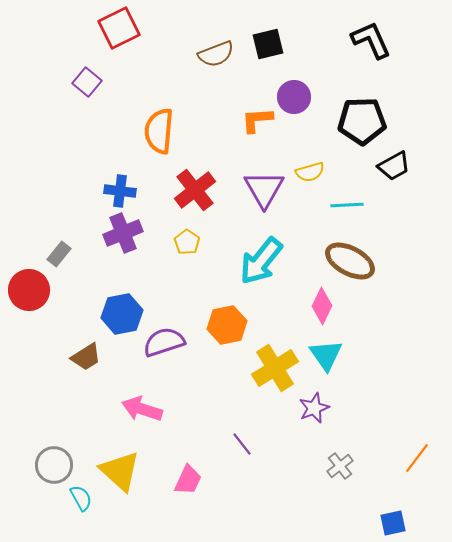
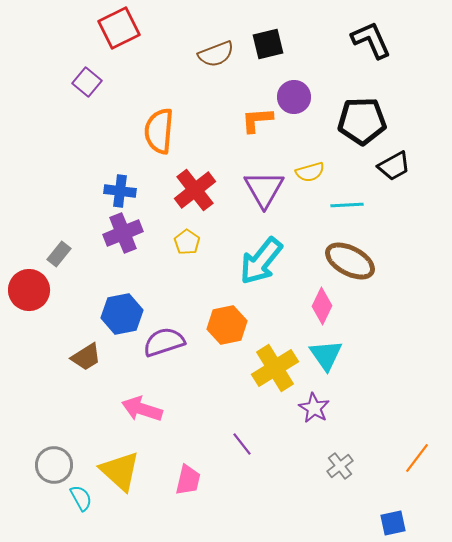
purple star: rotated 20 degrees counterclockwise
pink trapezoid: rotated 12 degrees counterclockwise
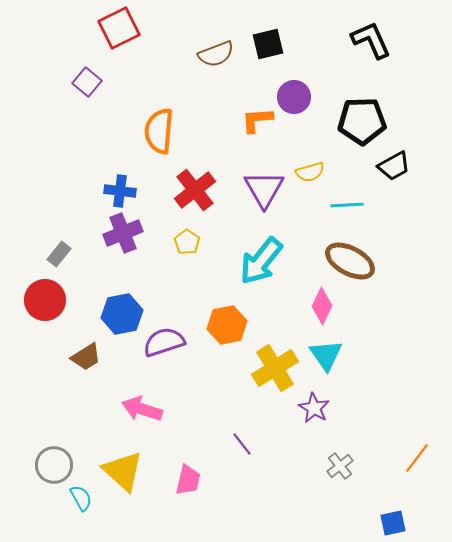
red circle: moved 16 px right, 10 px down
yellow triangle: moved 3 px right
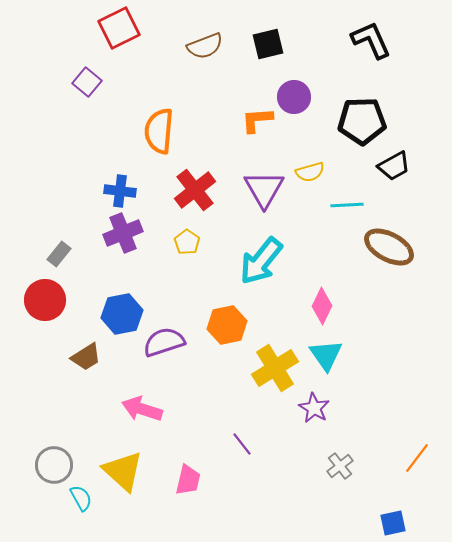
brown semicircle: moved 11 px left, 8 px up
brown ellipse: moved 39 px right, 14 px up
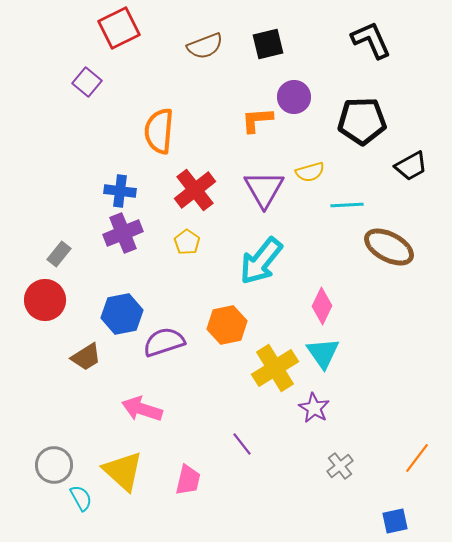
black trapezoid: moved 17 px right
cyan triangle: moved 3 px left, 2 px up
blue square: moved 2 px right, 2 px up
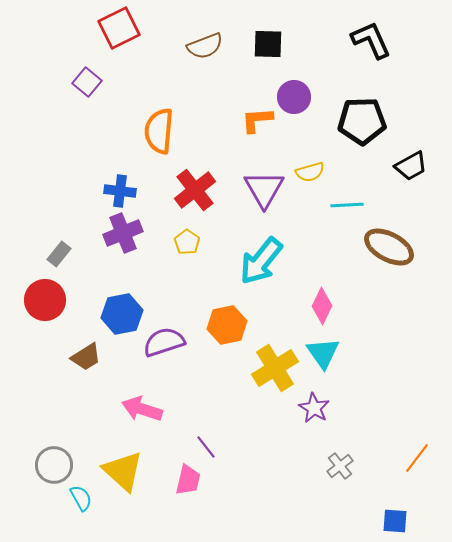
black square: rotated 16 degrees clockwise
purple line: moved 36 px left, 3 px down
blue square: rotated 16 degrees clockwise
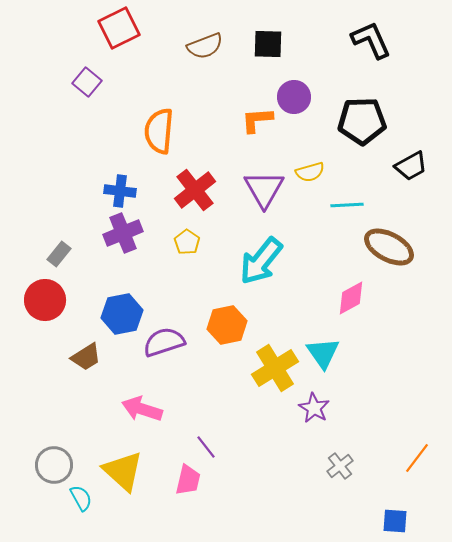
pink diamond: moved 29 px right, 8 px up; rotated 36 degrees clockwise
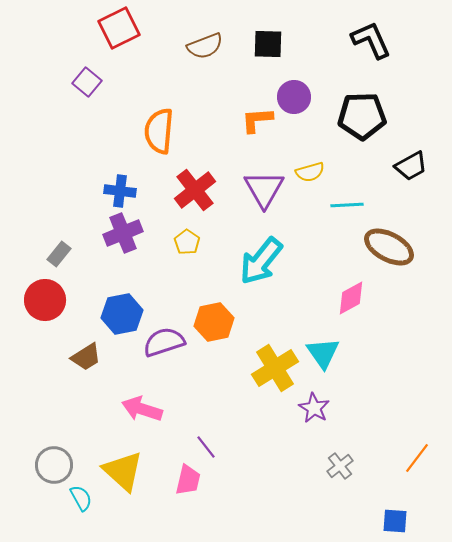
black pentagon: moved 5 px up
orange hexagon: moved 13 px left, 3 px up
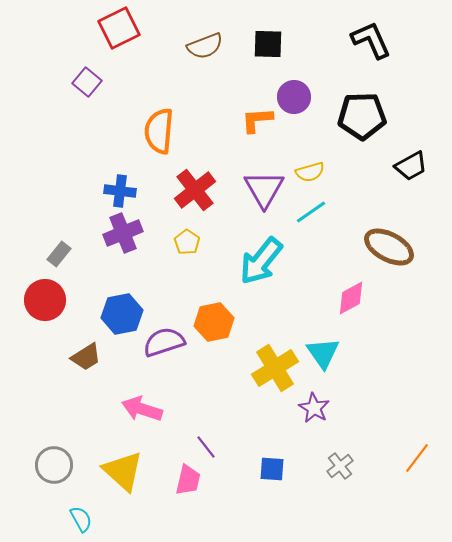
cyan line: moved 36 px left, 7 px down; rotated 32 degrees counterclockwise
cyan semicircle: moved 21 px down
blue square: moved 123 px left, 52 px up
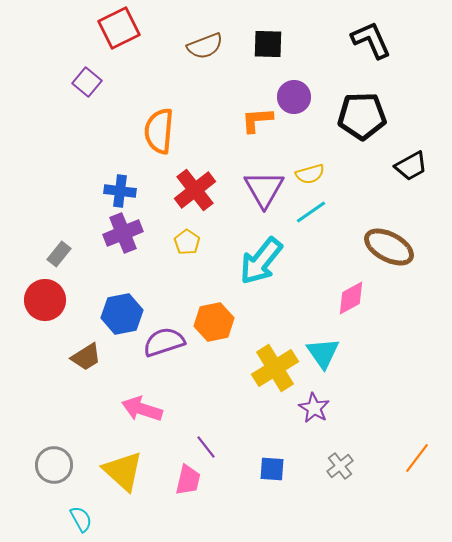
yellow semicircle: moved 2 px down
